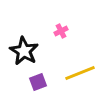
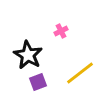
black star: moved 4 px right, 4 px down
yellow line: rotated 16 degrees counterclockwise
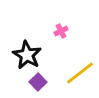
black star: moved 1 px left
purple square: rotated 24 degrees counterclockwise
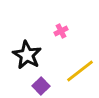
yellow line: moved 2 px up
purple square: moved 3 px right, 4 px down
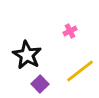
pink cross: moved 9 px right
purple square: moved 1 px left, 2 px up
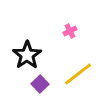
black star: rotated 8 degrees clockwise
yellow line: moved 2 px left, 3 px down
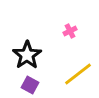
purple square: moved 10 px left, 1 px down; rotated 18 degrees counterclockwise
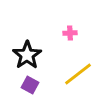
pink cross: moved 2 px down; rotated 24 degrees clockwise
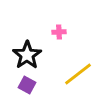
pink cross: moved 11 px left, 1 px up
purple square: moved 3 px left
